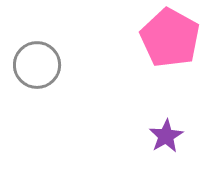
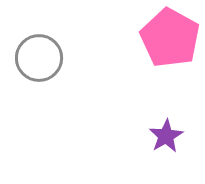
gray circle: moved 2 px right, 7 px up
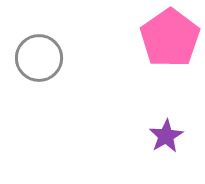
pink pentagon: rotated 8 degrees clockwise
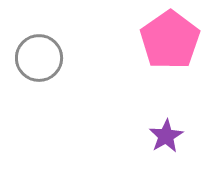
pink pentagon: moved 2 px down
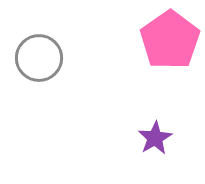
purple star: moved 11 px left, 2 px down
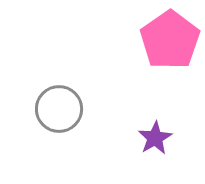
gray circle: moved 20 px right, 51 px down
